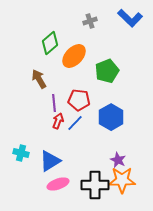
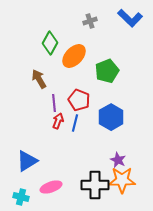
green diamond: rotated 20 degrees counterclockwise
red pentagon: rotated 15 degrees clockwise
blue line: rotated 30 degrees counterclockwise
cyan cross: moved 44 px down
blue triangle: moved 23 px left
pink ellipse: moved 7 px left, 3 px down
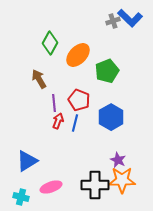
gray cross: moved 23 px right
orange ellipse: moved 4 px right, 1 px up
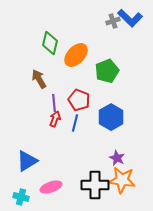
green diamond: rotated 15 degrees counterclockwise
orange ellipse: moved 2 px left
red arrow: moved 3 px left, 2 px up
purple star: moved 1 px left, 2 px up
orange star: rotated 8 degrees clockwise
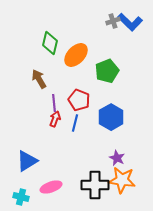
blue L-shape: moved 4 px down
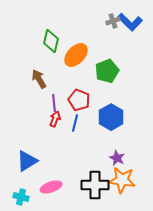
green diamond: moved 1 px right, 2 px up
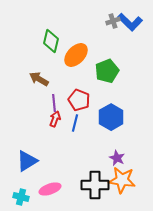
brown arrow: rotated 30 degrees counterclockwise
pink ellipse: moved 1 px left, 2 px down
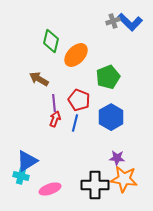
green pentagon: moved 1 px right, 6 px down
purple star: rotated 21 degrees counterclockwise
orange star: moved 2 px right, 1 px up
cyan cross: moved 21 px up
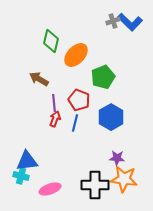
green pentagon: moved 5 px left
blue triangle: rotated 25 degrees clockwise
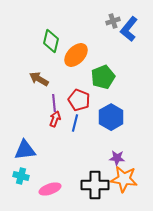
blue L-shape: moved 1 px left, 7 px down; rotated 85 degrees clockwise
blue triangle: moved 2 px left, 11 px up
